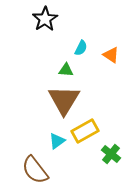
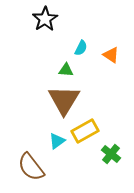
brown semicircle: moved 4 px left, 3 px up
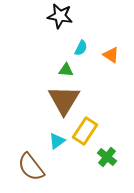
black star: moved 15 px right, 3 px up; rotated 30 degrees counterclockwise
yellow rectangle: rotated 28 degrees counterclockwise
green cross: moved 4 px left, 3 px down
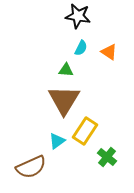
black star: moved 18 px right
orange triangle: moved 2 px left, 3 px up
brown semicircle: rotated 76 degrees counterclockwise
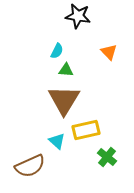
cyan semicircle: moved 24 px left, 3 px down
orange triangle: rotated 12 degrees clockwise
yellow rectangle: moved 1 px right, 1 px up; rotated 44 degrees clockwise
cyan triangle: rotated 42 degrees counterclockwise
brown semicircle: moved 1 px left, 1 px up
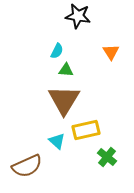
orange triangle: moved 2 px right; rotated 12 degrees clockwise
brown semicircle: moved 3 px left
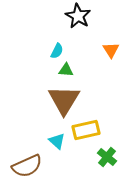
black star: rotated 20 degrees clockwise
orange triangle: moved 2 px up
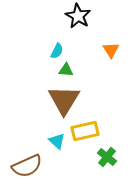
yellow rectangle: moved 1 px left, 1 px down
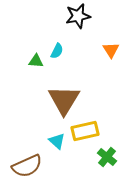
black star: rotated 30 degrees clockwise
green triangle: moved 30 px left, 9 px up
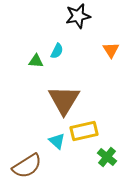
yellow rectangle: moved 1 px left
brown semicircle: rotated 8 degrees counterclockwise
